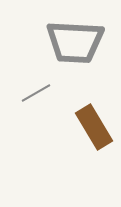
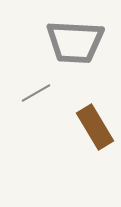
brown rectangle: moved 1 px right
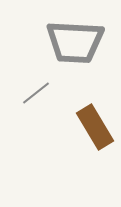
gray line: rotated 8 degrees counterclockwise
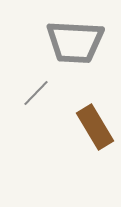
gray line: rotated 8 degrees counterclockwise
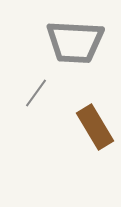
gray line: rotated 8 degrees counterclockwise
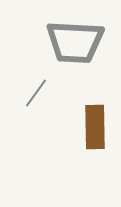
brown rectangle: rotated 30 degrees clockwise
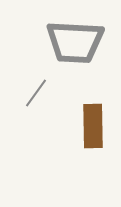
brown rectangle: moved 2 px left, 1 px up
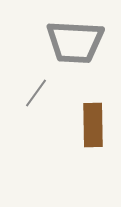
brown rectangle: moved 1 px up
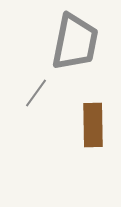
gray trapezoid: rotated 82 degrees counterclockwise
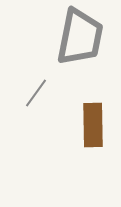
gray trapezoid: moved 5 px right, 5 px up
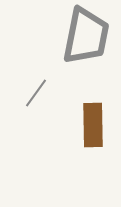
gray trapezoid: moved 6 px right, 1 px up
